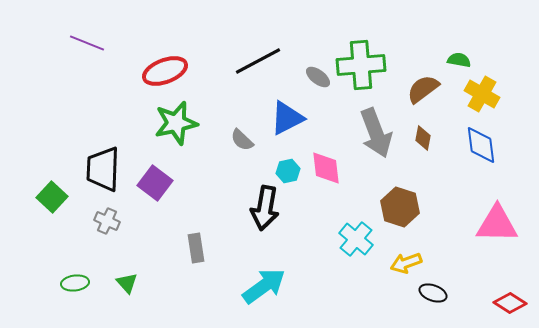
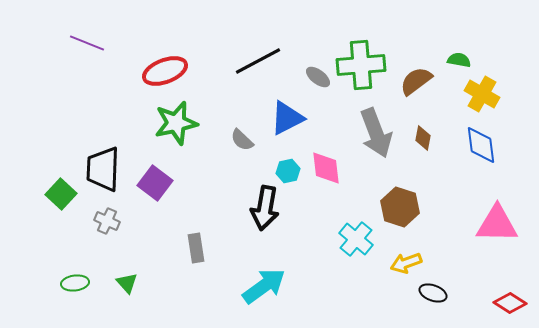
brown semicircle: moved 7 px left, 8 px up
green square: moved 9 px right, 3 px up
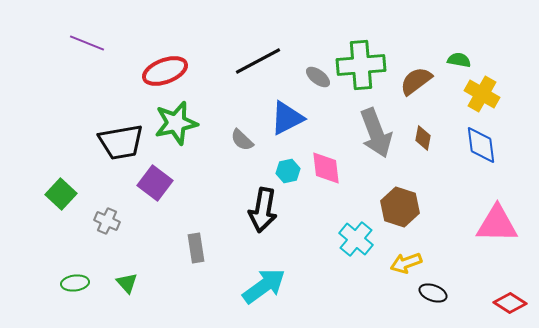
black trapezoid: moved 18 px right, 27 px up; rotated 102 degrees counterclockwise
black arrow: moved 2 px left, 2 px down
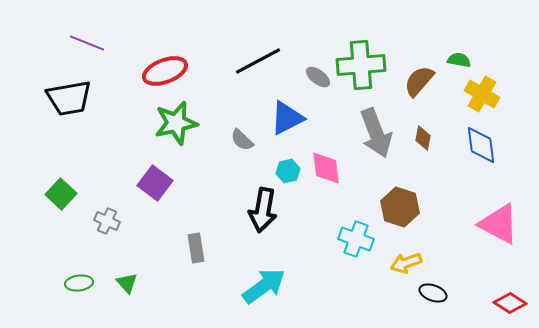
brown semicircle: moved 3 px right; rotated 12 degrees counterclockwise
black trapezoid: moved 52 px left, 44 px up
pink triangle: moved 2 px right; rotated 27 degrees clockwise
cyan cross: rotated 20 degrees counterclockwise
green ellipse: moved 4 px right
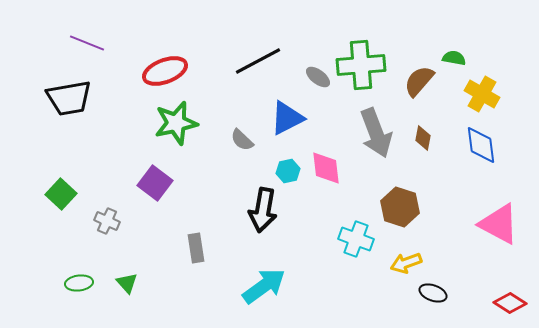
green semicircle: moved 5 px left, 2 px up
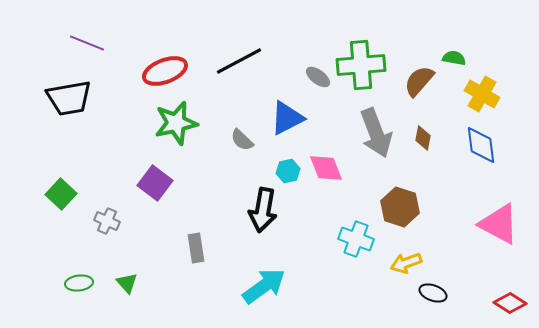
black line: moved 19 px left
pink diamond: rotated 15 degrees counterclockwise
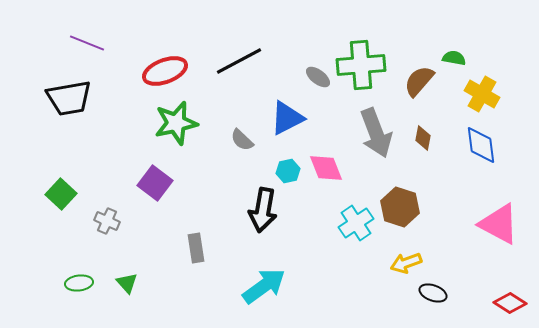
cyan cross: moved 16 px up; rotated 36 degrees clockwise
